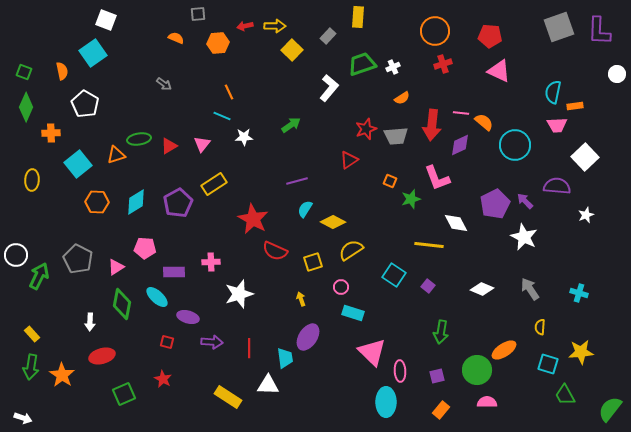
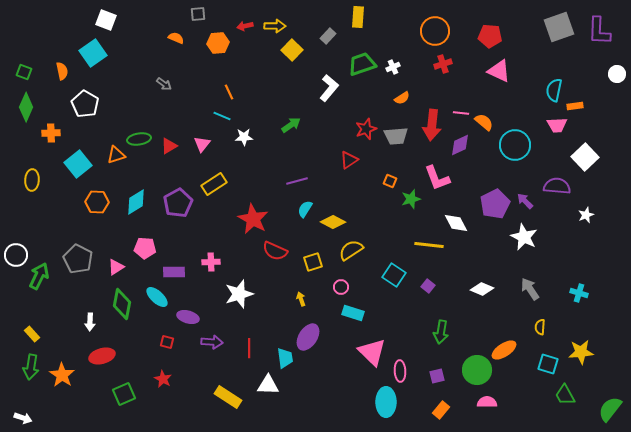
cyan semicircle at (553, 92): moved 1 px right, 2 px up
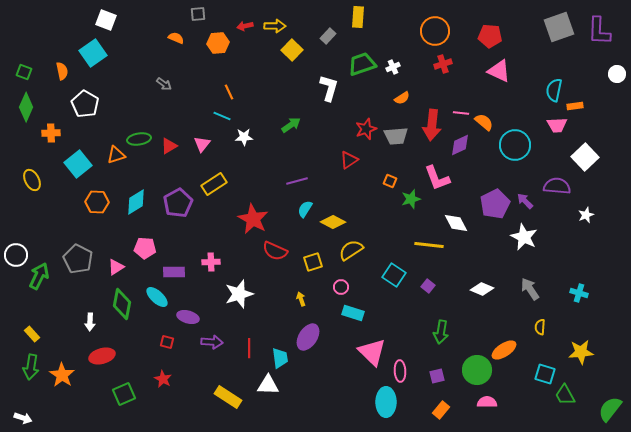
white L-shape at (329, 88): rotated 24 degrees counterclockwise
yellow ellipse at (32, 180): rotated 30 degrees counterclockwise
cyan trapezoid at (285, 358): moved 5 px left
cyan square at (548, 364): moved 3 px left, 10 px down
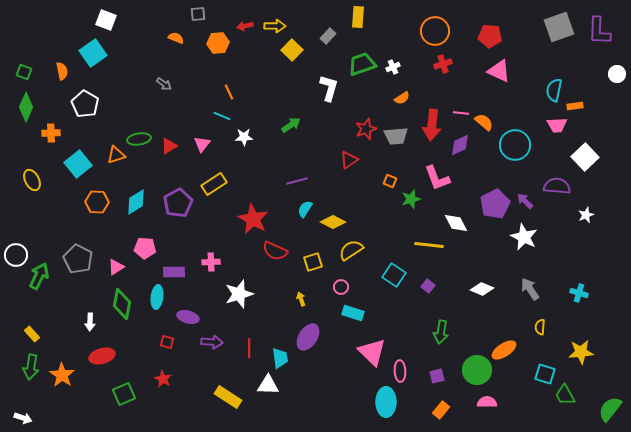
cyan ellipse at (157, 297): rotated 55 degrees clockwise
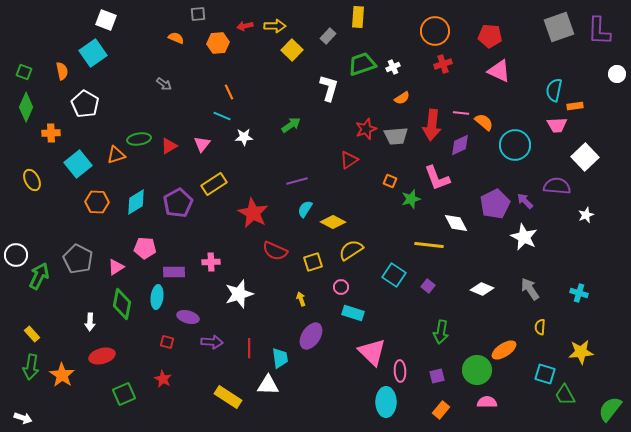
red star at (253, 219): moved 6 px up
purple ellipse at (308, 337): moved 3 px right, 1 px up
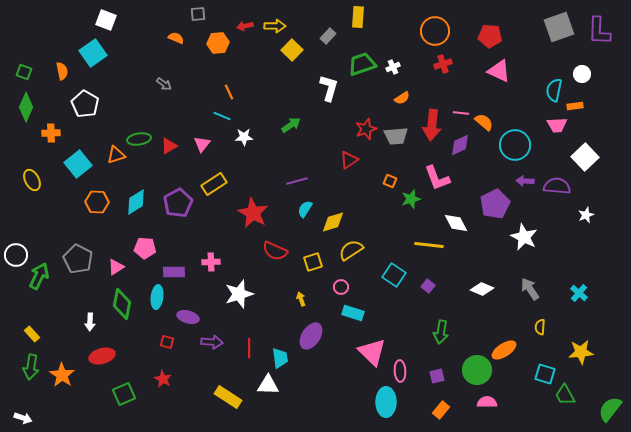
white circle at (617, 74): moved 35 px left
purple arrow at (525, 201): moved 20 px up; rotated 42 degrees counterclockwise
yellow diamond at (333, 222): rotated 45 degrees counterclockwise
cyan cross at (579, 293): rotated 24 degrees clockwise
